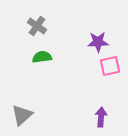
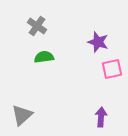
purple star: rotated 20 degrees clockwise
green semicircle: moved 2 px right
pink square: moved 2 px right, 3 px down
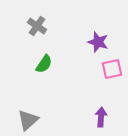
green semicircle: moved 7 px down; rotated 132 degrees clockwise
gray triangle: moved 6 px right, 5 px down
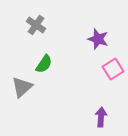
gray cross: moved 1 px left, 1 px up
purple star: moved 3 px up
pink square: moved 1 px right; rotated 20 degrees counterclockwise
gray triangle: moved 6 px left, 33 px up
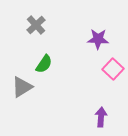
gray cross: rotated 12 degrees clockwise
purple star: rotated 15 degrees counterclockwise
pink square: rotated 15 degrees counterclockwise
gray triangle: rotated 10 degrees clockwise
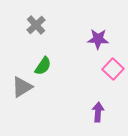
green semicircle: moved 1 px left, 2 px down
purple arrow: moved 3 px left, 5 px up
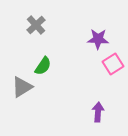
pink square: moved 5 px up; rotated 15 degrees clockwise
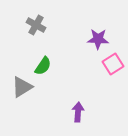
gray cross: rotated 18 degrees counterclockwise
purple arrow: moved 20 px left
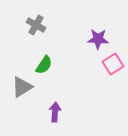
green semicircle: moved 1 px right, 1 px up
purple arrow: moved 23 px left
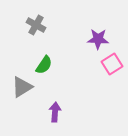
pink square: moved 1 px left
